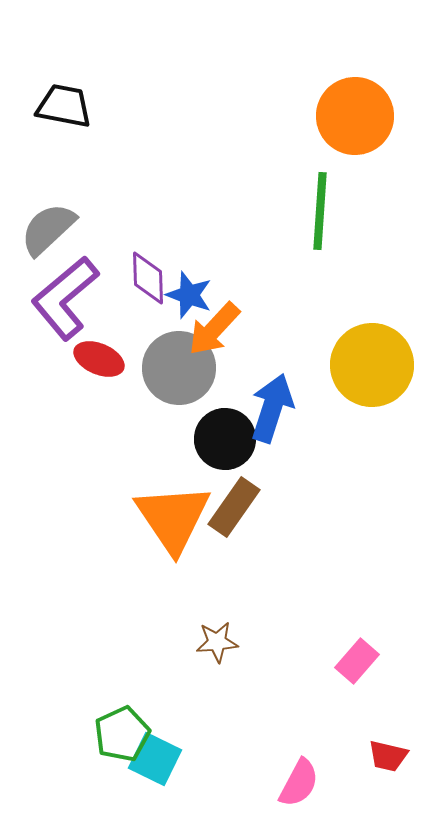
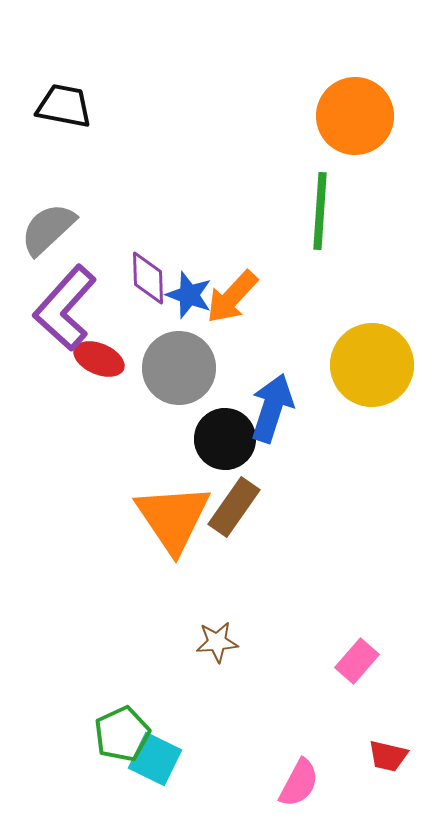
purple L-shape: moved 10 px down; rotated 8 degrees counterclockwise
orange arrow: moved 18 px right, 32 px up
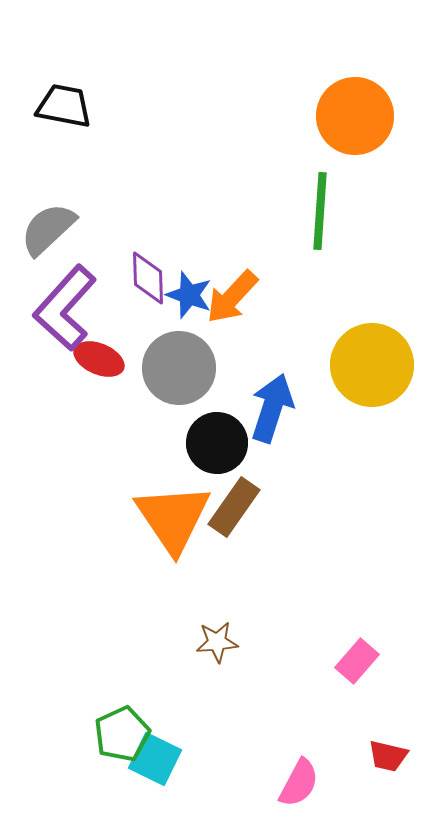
black circle: moved 8 px left, 4 px down
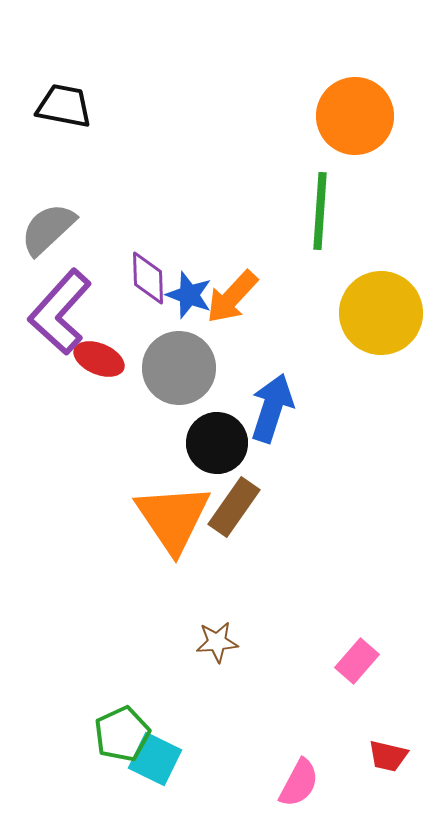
purple L-shape: moved 5 px left, 4 px down
yellow circle: moved 9 px right, 52 px up
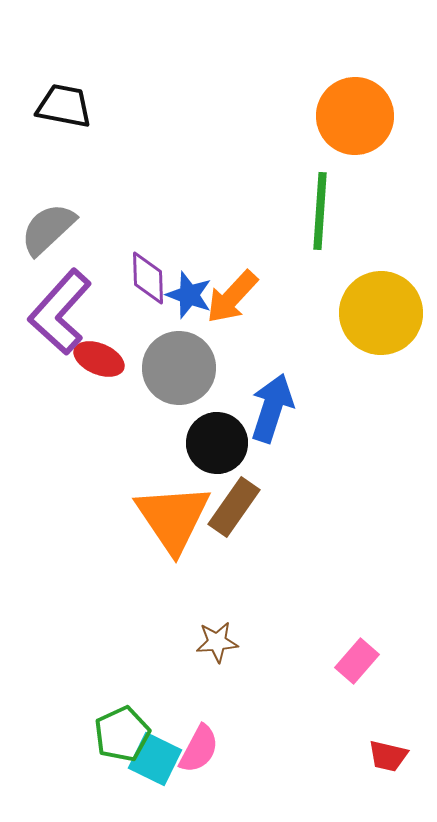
pink semicircle: moved 100 px left, 34 px up
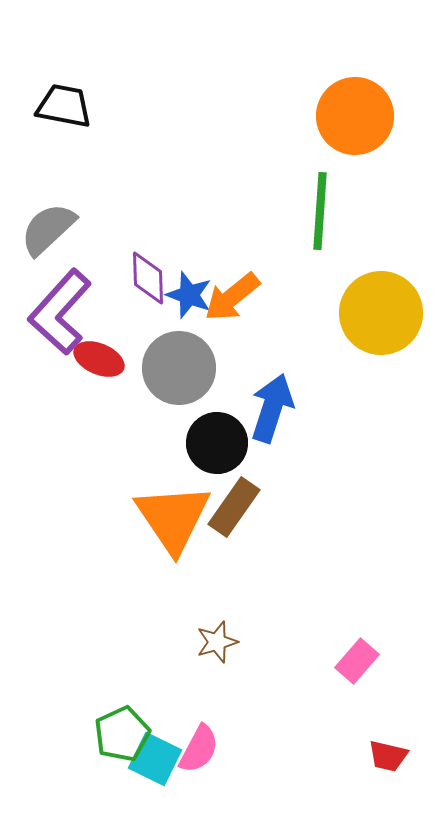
orange arrow: rotated 8 degrees clockwise
brown star: rotated 12 degrees counterclockwise
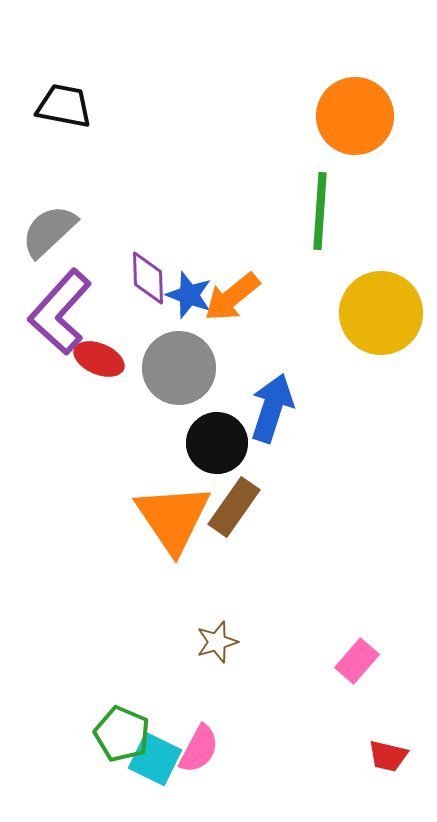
gray semicircle: moved 1 px right, 2 px down
green pentagon: rotated 24 degrees counterclockwise
